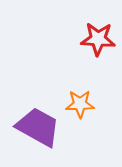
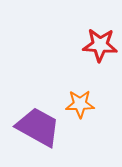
red star: moved 2 px right, 6 px down
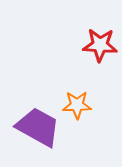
orange star: moved 3 px left, 1 px down
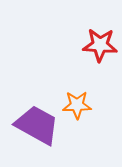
purple trapezoid: moved 1 px left, 2 px up
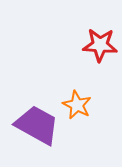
orange star: rotated 28 degrees clockwise
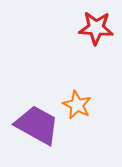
red star: moved 4 px left, 17 px up
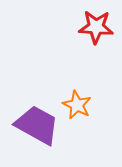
red star: moved 1 px up
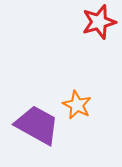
red star: moved 3 px right, 5 px up; rotated 20 degrees counterclockwise
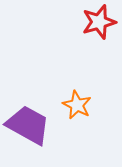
purple trapezoid: moved 9 px left
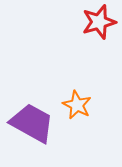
purple trapezoid: moved 4 px right, 2 px up
